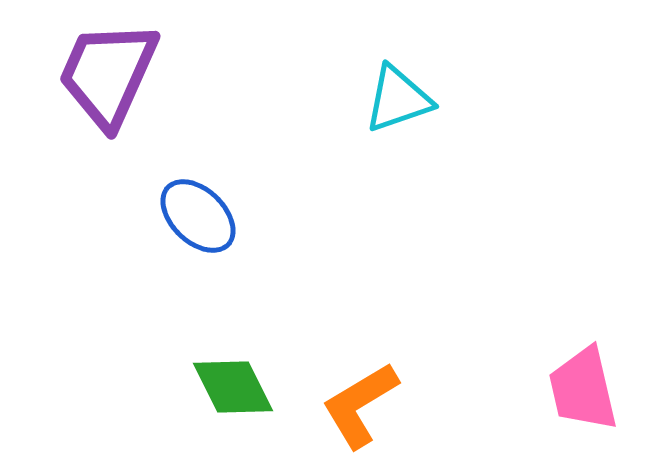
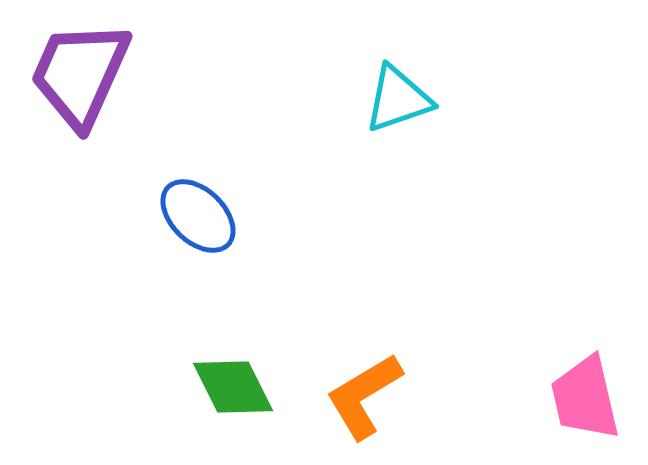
purple trapezoid: moved 28 px left
pink trapezoid: moved 2 px right, 9 px down
orange L-shape: moved 4 px right, 9 px up
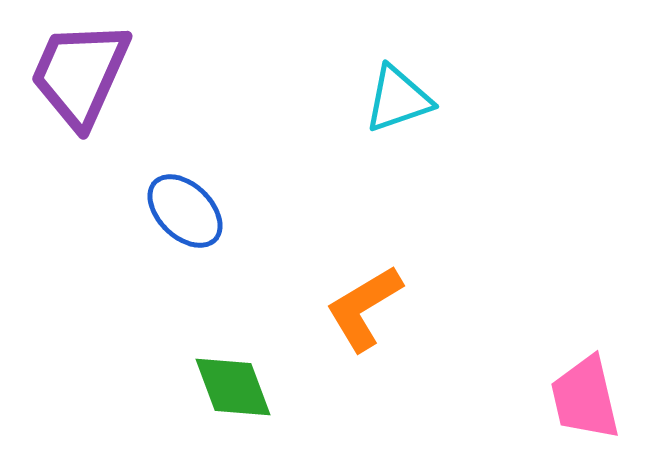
blue ellipse: moved 13 px left, 5 px up
green diamond: rotated 6 degrees clockwise
orange L-shape: moved 88 px up
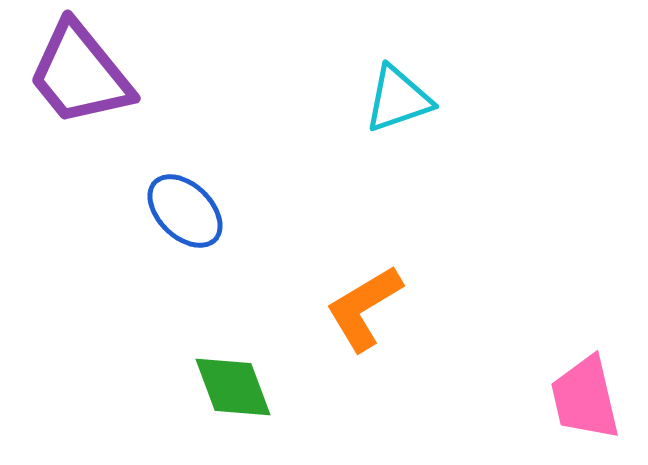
purple trapezoid: rotated 63 degrees counterclockwise
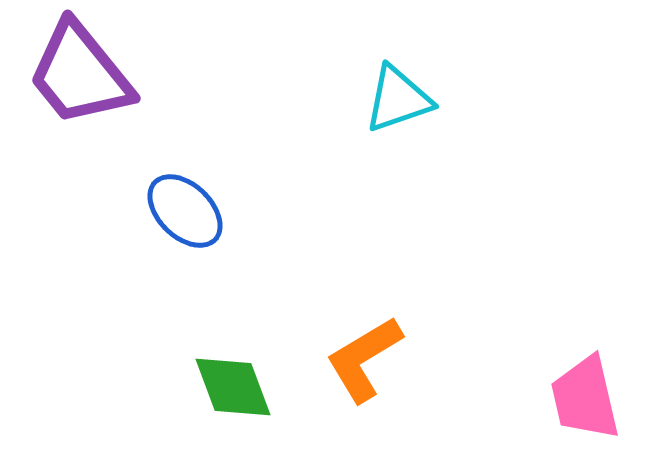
orange L-shape: moved 51 px down
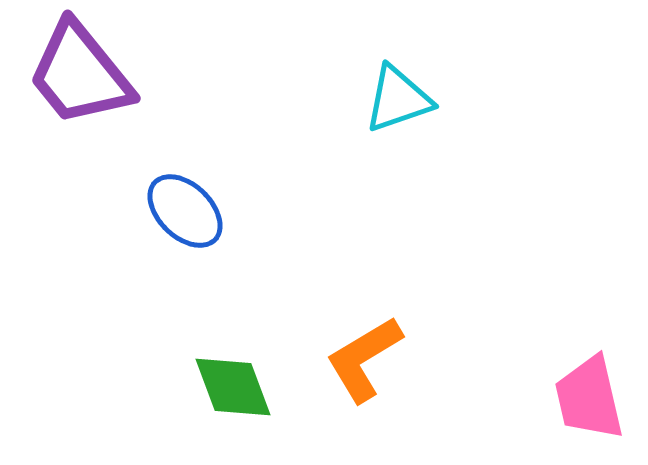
pink trapezoid: moved 4 px right
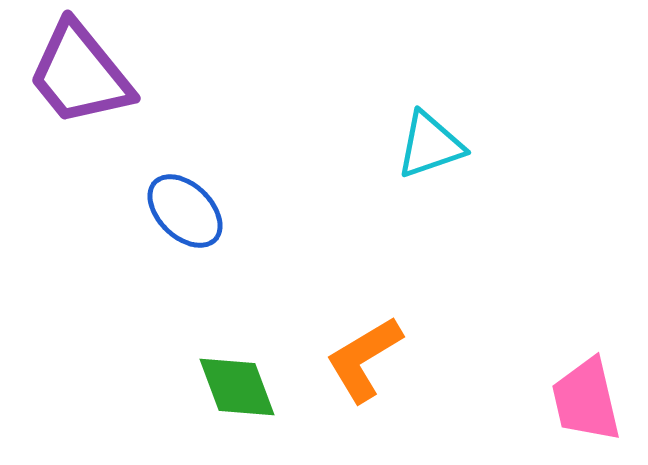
cyan triangle: moved 32 px right, 46 px down
green diamond: moved 4 px right
pink trapezoid: moved 3 px left, 2 px down
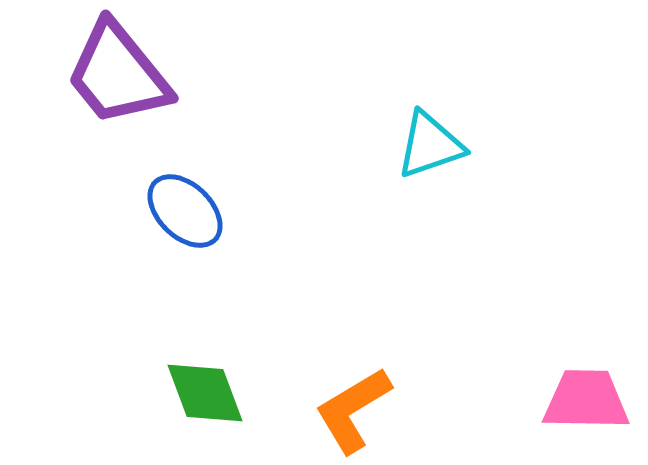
purple trapezoid: moved 38 px right
orange L-shape: moved 11 px left, 51 px down
green diamond: moved 32 px left, 6 px down
pink trapezoid: rotated 104 degrees clockwise
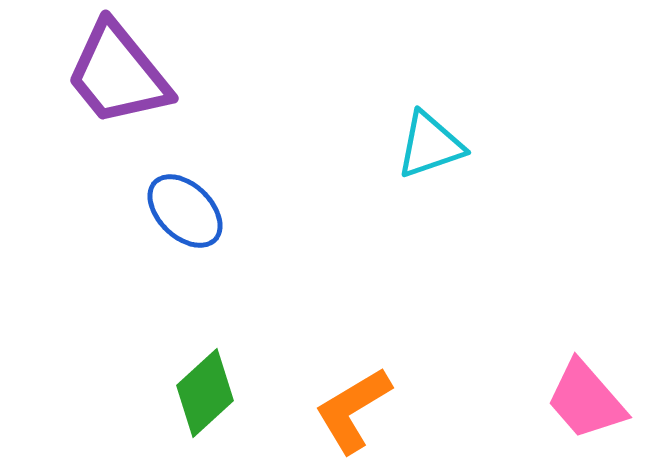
green diamond: rotated 68 degrees clockwise
pink trapezoid: rotated 132 degrees counterclockwise
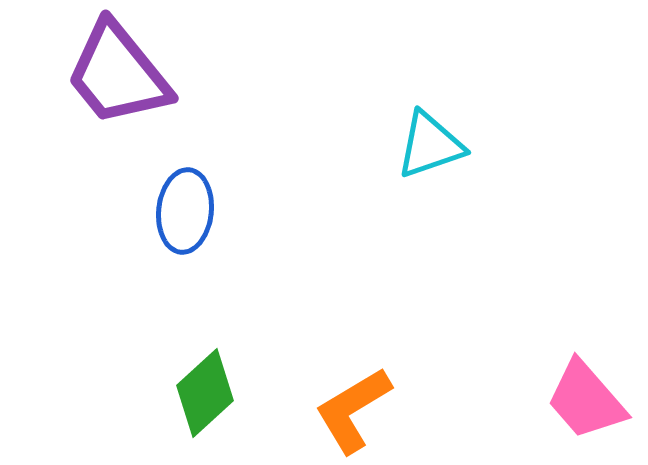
blue ellipse: rotated 52 degrees clockwise
